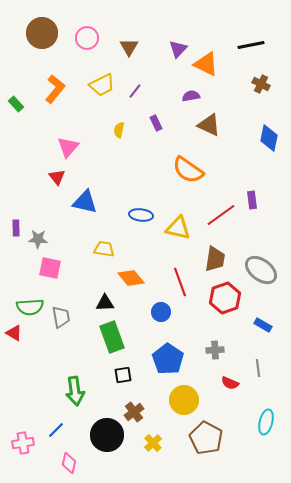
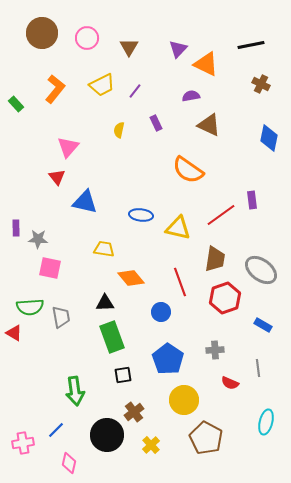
yellow cross at (153, 443): moved 2 px left, 2 px down
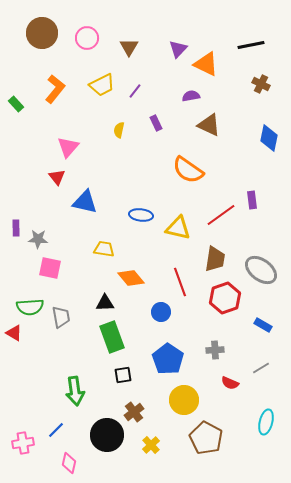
gray line at (258, 368): moved 3 px right; rotated 66 degrees clockwise
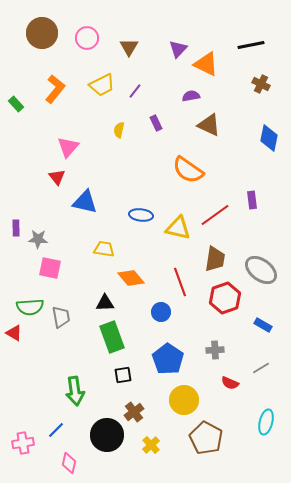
red line at (221, 215): moved 6 px left
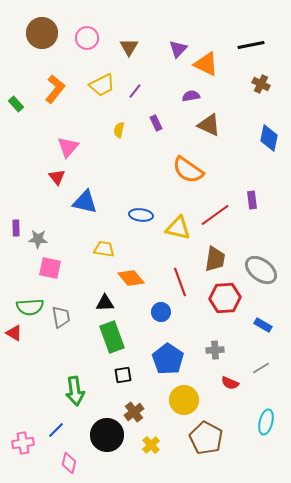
red hexagon at (225, 298): rotated 16 degrees clockwise
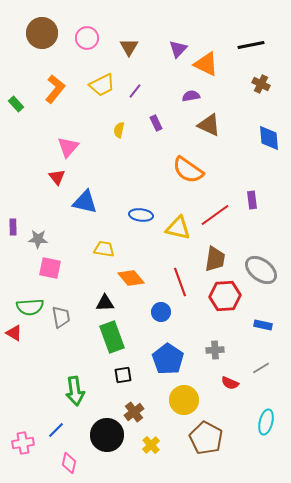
blue diamond at (269, 138): rotated 16 degrees counterclockwise
purple rectangle at (16, 228): moved 3 px left, 1 px up
red hexagon at (225, 298): moved 2 px up
blue rectangle at (263, 325): rotated 18 degrees counterclockwise
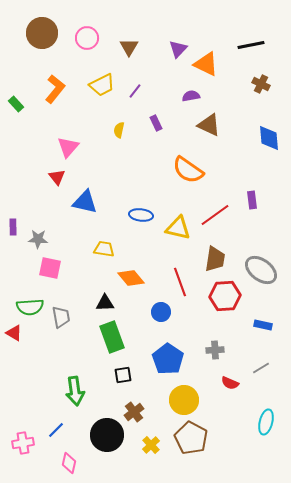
brown pentagon at (206, 438): moved 15 px left
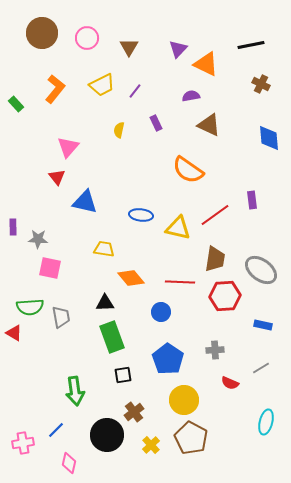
red line at (180, 282): rotated 68 degrees counterclockwise
